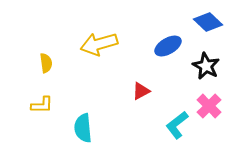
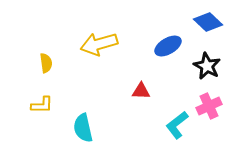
black star: moved 1 px right
red triangle: rotated 30 degrees clockwise
pink cross: rotated 20 degrees clockwise
cyan semicircle: rotated 8 degrees counterclockwise
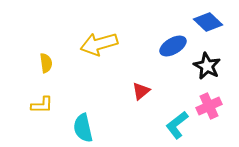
blue ellipse: moved 5 px right
red triangle: rotated 42 degrees counterclockwise
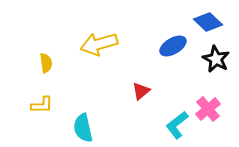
black star: moved 9 px right, 7 px up
pink cross: moved 1 px left, 3 px down; rotated 15 degrees counterclockwise
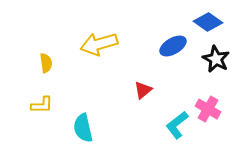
blue diamond: rotated 8 degrees counterclockwise
red triangle: moved 2 px right, 1 px up
pink cross: rotated 20 degrees counterclockwise
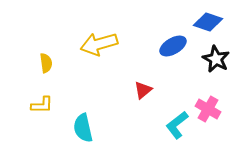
blue diamond: rotated 16 degrees counterclockwise
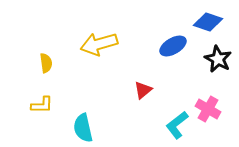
black star: moved 2 px right
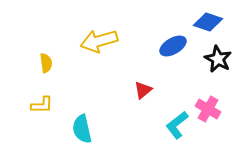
yellow arrow: moved 3 px up
cyan semicircle: moved 1 px left, 1 px down
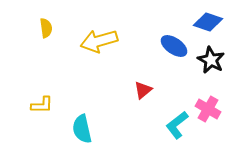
blue ellipse: moved 1 px right; rotated 64 degrees clockwise
black star: moved 7 px left, 1 px down
yellow semicircle: moved 35 px up
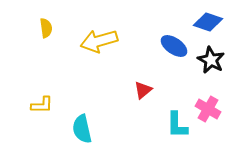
cyan L-shape: rotated 52 degrees counterclockwise
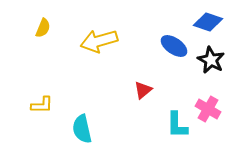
yellow semicircle: moved 3 px left; rotated 30 degrees clockwise
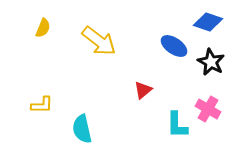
yellow arrow: rotated 126 degrees counterclockwise
black star: moved 2 px down
